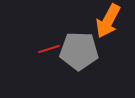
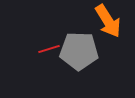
orange arrow: rotated 60 degrees counterclockwise
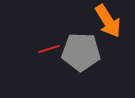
gray pentagon: moved 2 px right, 1 px down
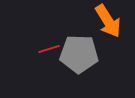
gray pentagon: moved 2 px left, 2 px down
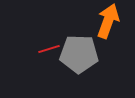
orange arrow: rotated 128 degrees counterclockwise
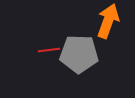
red line: moved 1 px down; rotated 10 degrees clockwise
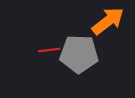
orange arrow: rotated 32 degrees clockwise
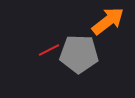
red line: rotated 20 degrees counterclockwise
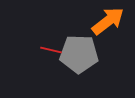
red line: moved 2 px right; rotated 40 degrees clockwise
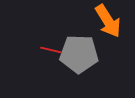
orange arrow: rotated 96 degrees clockwise
